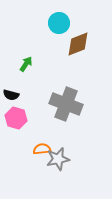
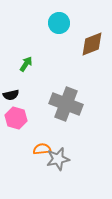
brown diamond: moved 14 px right
black semicircle: rotated 28 degrees counterclockwise
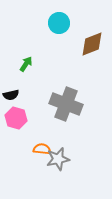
orange semicircle: rotated 12 degrees clockwise
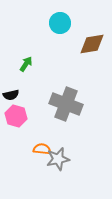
cyan circle: moved 1 px right
brown diamond: rotated 12 degrees clockwise
pink hexagon: moved 2 px up
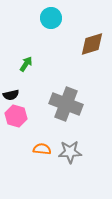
cyan circle: moved 9 px left, 5 px up
brown diamond: rotated 8 degrees counterclockwise
gray star: moved 12 px right, 7 px up; rotated 10 degrees clockwise
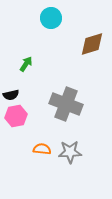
pink hexagon: rotated 25 degrees counterclockwise
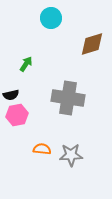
gray cross: moved 2 px right, 6 px up; rotated 12 degrees counterclockwise
pink hexagon: moved 1 px right, 1 px up
gray star: moved 1 px right, 3 px down
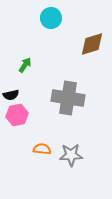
green arrow: moved 1 px left, 1 px down
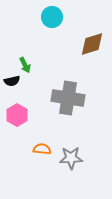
cyan circle: moved 1 px right, 1 px up
green arrow: rotated 119 degrees clockwise
black semicircle: moved 1 px right, 14 px up
pink hexagon: rotated 20 degrees counterclockwise
gray star: moved 3 px down
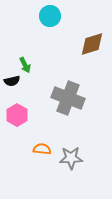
cyan circle: moved 2 px left, 1 px up
gray cross: rotated 12 degrees clockwise
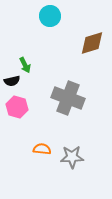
brown diamond: moved 1 px up
pink hexagon: moved 8 px up; rotated 15 degrees counterclockwise
gray star: moved 1 px right, 1 px up
